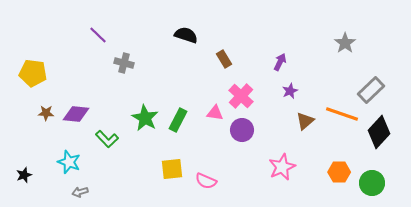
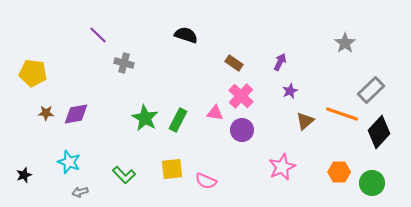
brown rectangle: moved 10 px right, 4 px down; rotated 24 degrees counterclockwise
purple diamond: rotated 16 degrees counterclockwise
green L-shape: moved 17 px right, 36 px down
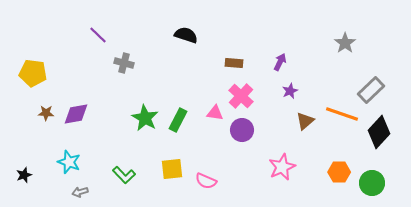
brown rectangle: rotated 30 degrees counterclockwise
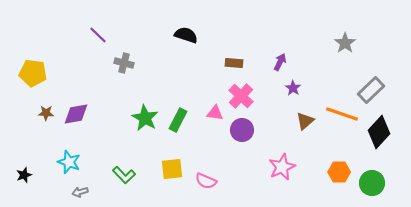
purple star: moved 3 px right, 3 px up; rotated 14 degrees counterclockwise
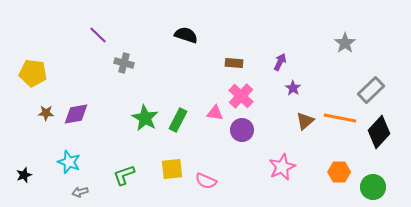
orange line: moved 2 px left, 4 px down; rotated 8 degrees counterclockwise
green L-shape: rotated 115 degrees clockwise
green circle: moved 1 px right, 4 px down
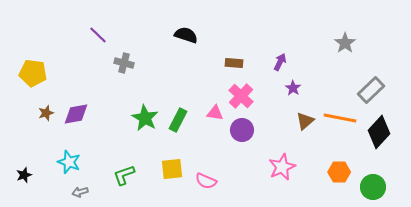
brown star: rotated 21 degrees counterclockwise
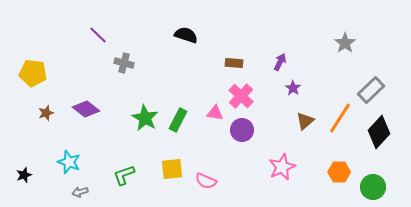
purple diamond: moved 10 px right, 5 px up; rotated 48 degrees clockwise
orange line: rotated 68 degrees counterclockwise
